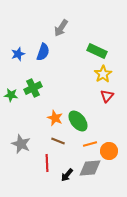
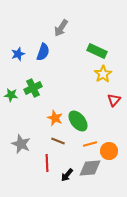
red triangle: moved 7 px right, 4 px down
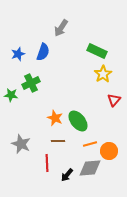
green cross: moved 2 px left, 5 px up
brown line: rotated 24 degrees counterclockwise
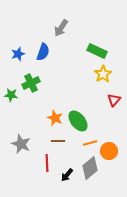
orange line: moved 1 px up
gray diamond: rotated 35 degrees counterclockwise
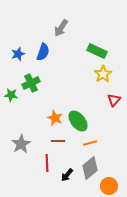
gray star: rotated 18 degrees clockwise
orange circle: moved 35 px down
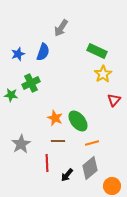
orange line: moved 2 px right
orange circle: moved 3 px right
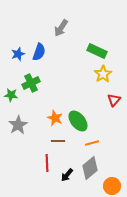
blue semicircle: moved 4 px left
gray star: moved 3 px left, 19 px up
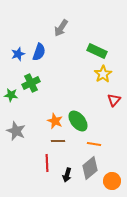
orange star: moved 3 px down
gray star: moved 2 px left, 6 px down; rotated 18 degrees counterclockwise
orange line: moved 2 px right, 1 px down; rotated 24 degrees clockwise
black arrow: rotated 24 degrees counterclockwise
orange circle: moved 5 px up
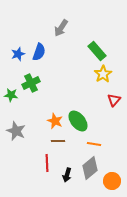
green rectangle: rotated 24 degrees clockwise
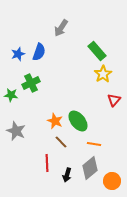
brown line: moved 3 px right, 1 px down; rotated 48 degrees clockwise
